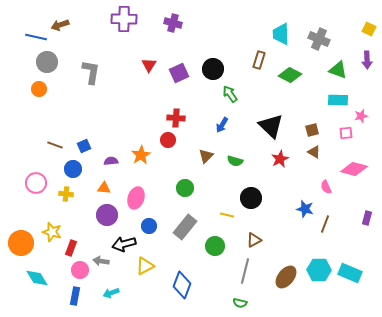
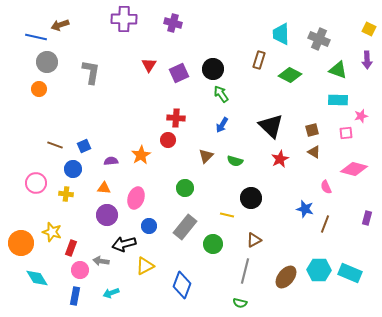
green arrow at (230, 94): moved 9 px left
green circle at (215, 246): moved 2 px left, 2 px up
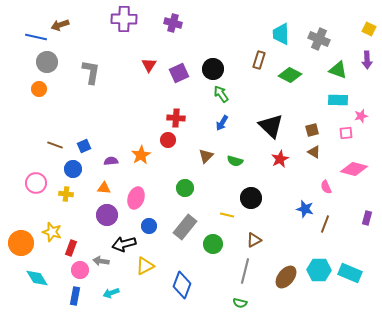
blue arrow at (222, 125): moved 2 px up
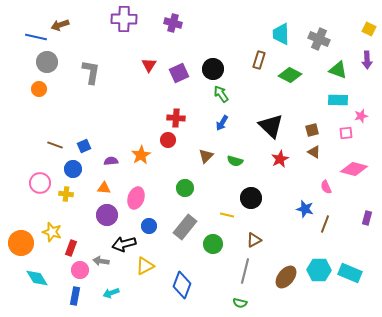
pink circle at (36, 183): moved 4 px right
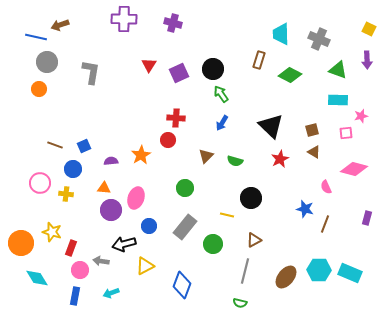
purple circle at (107, 215): moved 4 px right, 5 px up
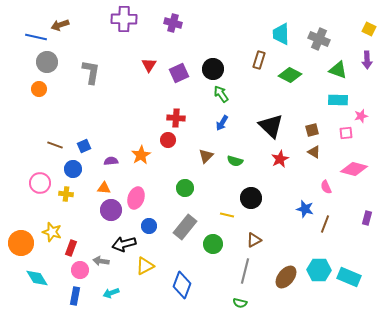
cyan rectangle at (350, 273): moved 1 px left, 4 px down
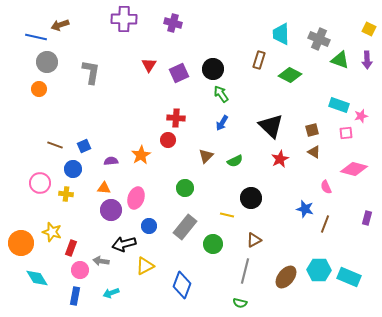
green triangle at (338, 70): moved 2 px right, 10 px up
cyan rectangle at (338, 100): moved 1 px right, 5 px down; rotated 18 degrees clockwise
green semicircle at (235, 161): rotated 42 degrees counterclockwise
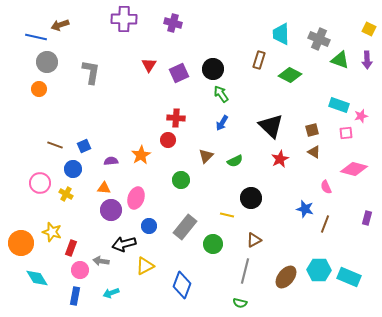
green circle at (185, 188): moved 4 px left, 8 px up
yellow cross at (66, 194): rotated 24 degrees clockwise
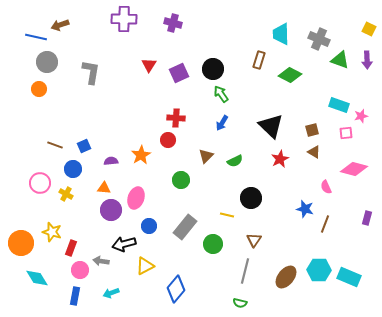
brown triangle at (254, 240): rotated 28 degrees counterclockwise
blue diamond at (182, 285): moved 6 px left, 4 px down; rotated 20 degrees clockwise
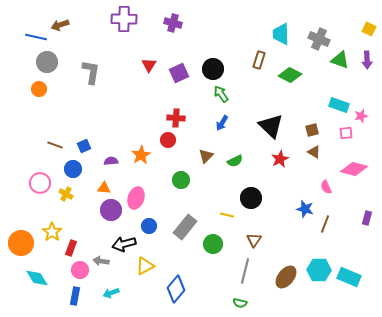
yellow star at (52, 232): rotated 18 degrees clockwise
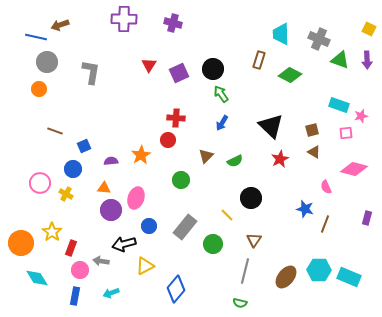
brown line at (55, 145): moved 14 px up
yellow line at (227, 215): rotated 32 degrees clockwise
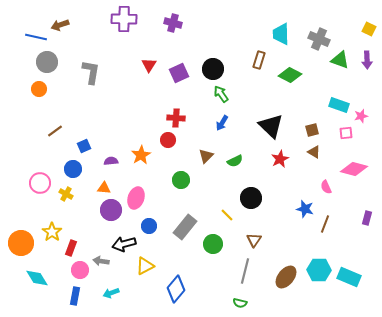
brown line at (55, 131): rotated 56 degrees counterclockwise
